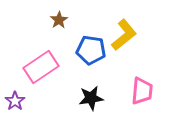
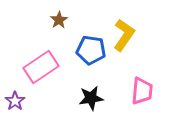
yellow L-shape: rotated 16 degrees counterclockwise
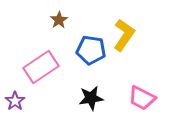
pink trapezoid: moved 7 px down; rotated 112 degrees clockwise
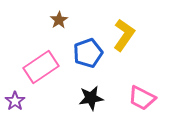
blue pentagon: moved 3 px left, 3 px down; rotated 28 degrees counterclockwise
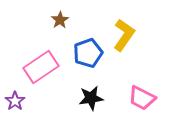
brown star: moved 1 px right
